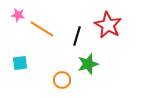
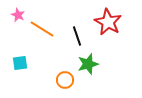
pink star: rotated 16 degrees clockwise
red star: moved 3 px up
black line: rotated 36 degrees counterclockwise
orange circle: moved 3 px right
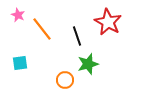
orange line: rotated 20 degrees clockwise
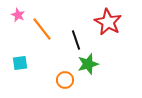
black line: moved 1 px left, 4 px down
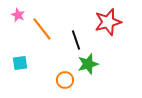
red star: rotated 28 degrees clockwise
